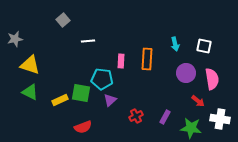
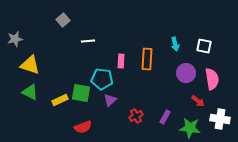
green star: moved 1 px left
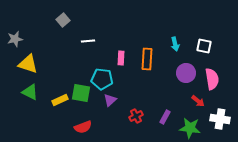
pink rectangle: moved 3 px up
yellow triangle: moved 2 px left, 1 px up
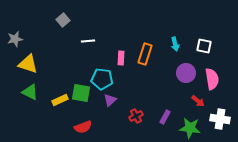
orange rectangle: moved 2 px left, 5 px up; rotated 15 degrees clockwise
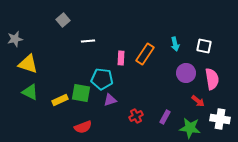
orange rectangle: rotated 15 degrees clockwise
purple triangle: rotated 24 degrees clockwise
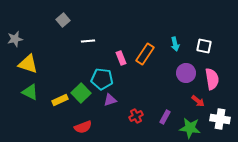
pink rectangle: rotated 24 degrees counterclockwise
green square: rotated 36 degrees clockwise
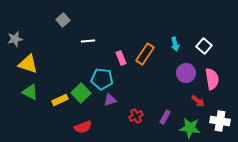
white square: rotated 28 degrees clockwise
white cross: moved 2 px down
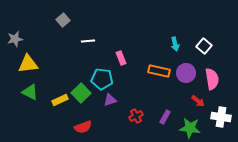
orange rectangle: moved 14 px right, 17 px down; rotated 70 degrees clockwise
yellow triangle: rotated 25 degrees counterclockwise
white cross: moved 1 px right, 4 px up
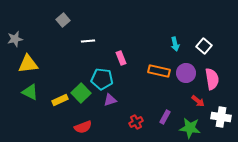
red cross: moved 6 px down
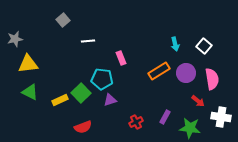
orange rectangle: rotated 45 degrees counterclockwise
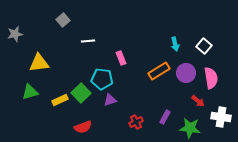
gray star: moved 5 px up
yellow triangle: moved 11 px right, 1 px up
pink semicircle: moved 1 px left, 1 px up
green triangle: rotated 42 degrees counterclockwise
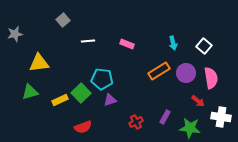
cyan arrow: moved 2 px left, 1 px up
pink rectangle: moved 6 px right, 14 px up; rotated 48 degrees counterclockwise
